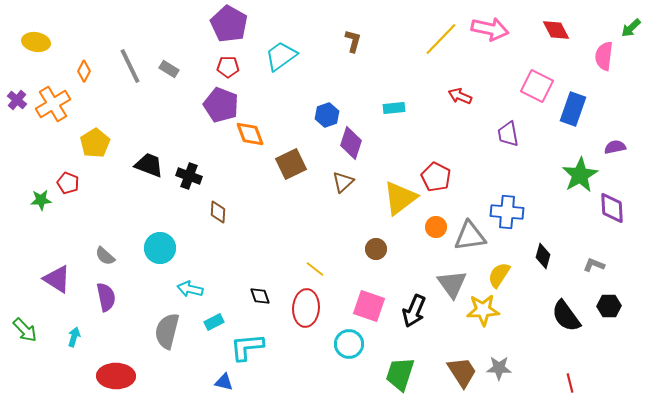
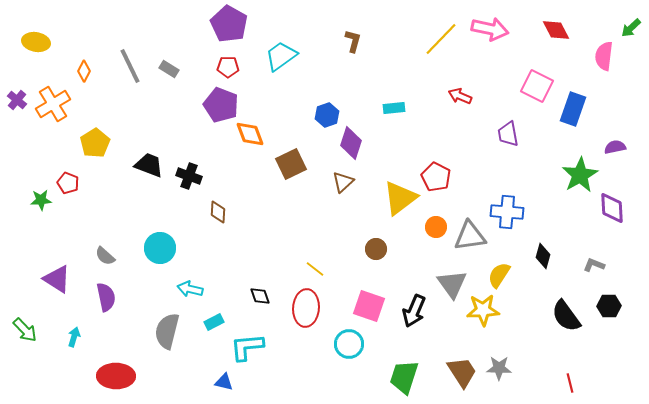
green trapezoid at (400, 374): moved 4 px right, 3 px down
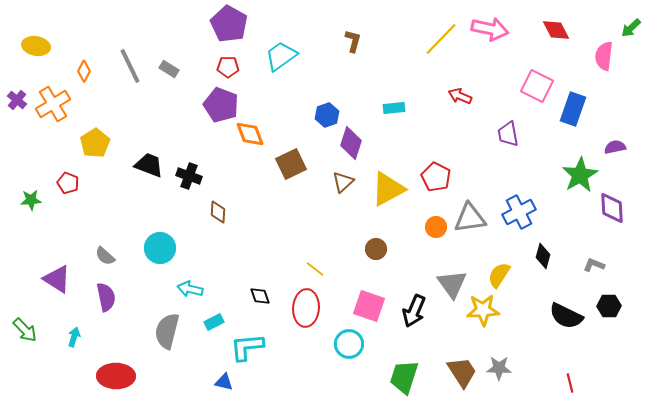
yellow ellipse at (36, 42): moved 4 px down
yellow triangle at (400, 198): moved 12 px left, 9 px up; rotated 9 degrees clockwise
green star at (41, 200): moved 10 px left
blue cross at (507, 212): moved 12 px right; rotated 32 degrees counterclockwise
gray triangle at (470, 236): moved 18 px up
black semicircle at (566, 316): rotated 28 degrees counterclockwise
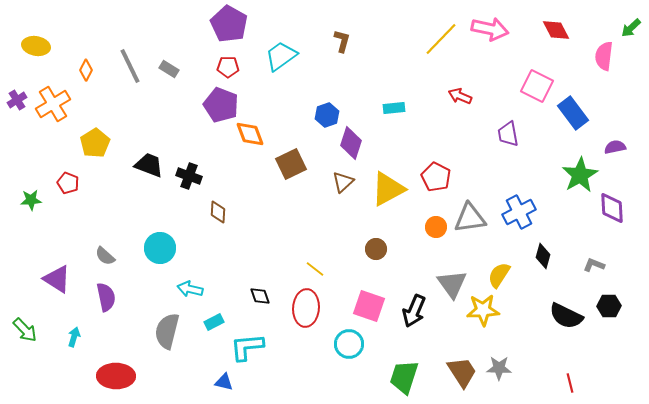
brown L-shape at (353, 41): moved 11 px left
orange diamond at (84, 71): moved 2 px right, 1 px up
purple cross at (17, 100): rotated 18 degrees clockwise
blue rectangle at (573, 109): moved 4 px down; rotated 56 degrees counterclockwise
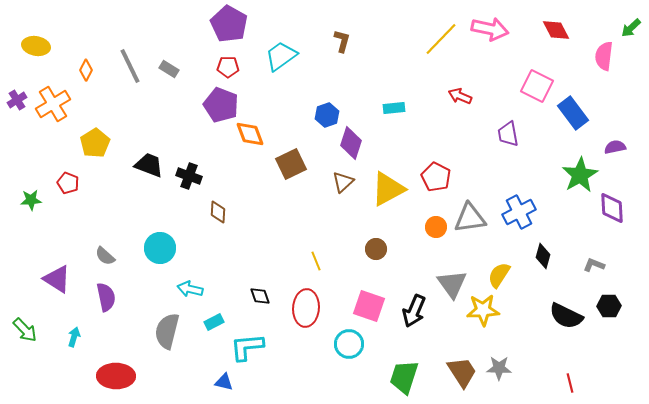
yellow line at (315, 269): moved 1 px right, 8 px up; rotated 30 degrees clockwise
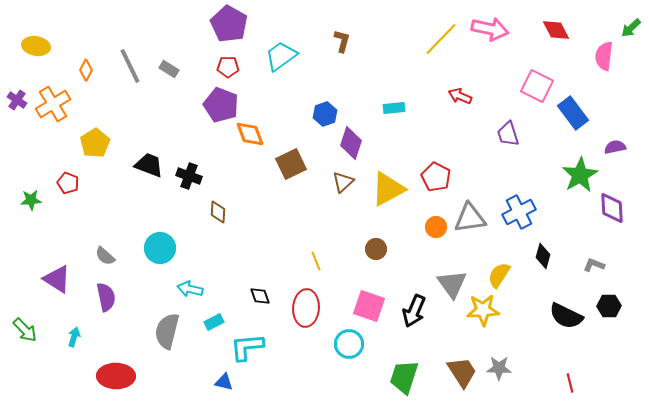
purple cross at (17, 100): rotated 24 degrees counterclockwise
blue hexagon at (327, 115): moved 2 px left, 1 px up
purple trapezoid at (508, 134): rotated 8 degrees counterclockwise
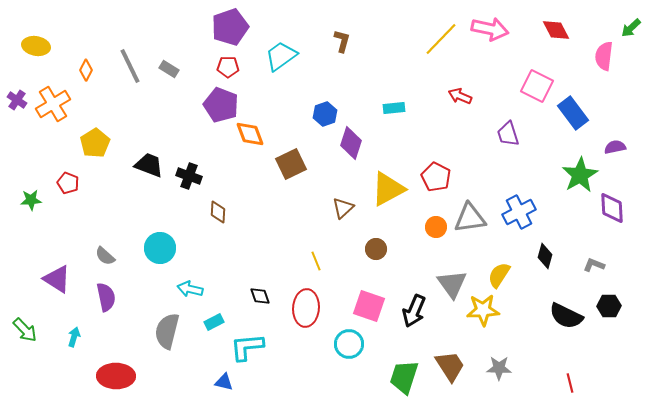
purple pentagon at (229, 24): moved 1 px right, 3 px down; rotated 24 degrees clockwise
brown triangle at (343, 182): moved 26 px down
black diamond at (543, 256): moved 2 px right
brown trapezoid at (462, 372): moved 12 px left, 6 px up
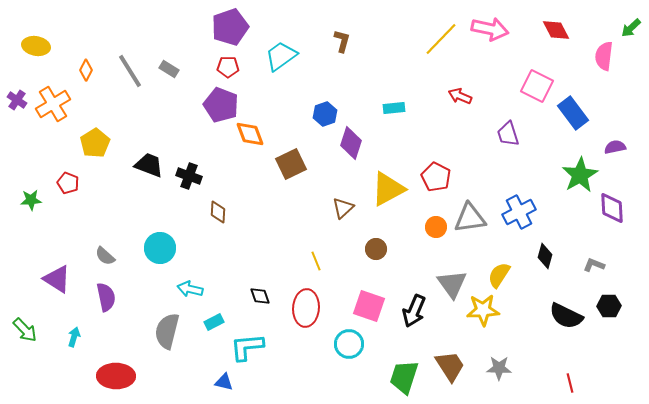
gray line at (130, 66): moved 5 px down; rotated 6 degrees counterclockwise
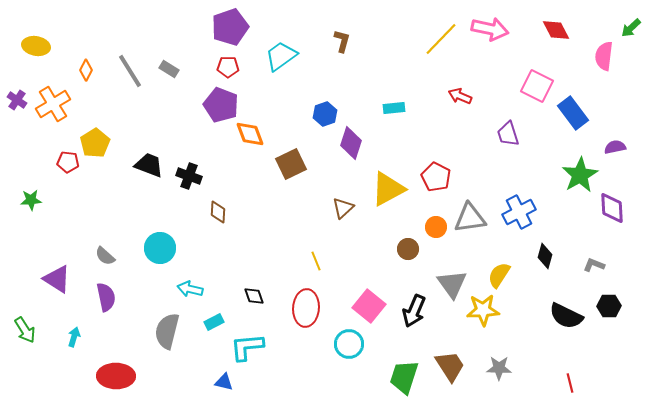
red pentagon at (68, 183): moved 21 px up; rotated 15 degrees counterclockwise
brown circle at (376, 249): moved 32 px right
black diamond at (260, 296): moved 6 px left
pink square at (369, 306): rotated 20 degrees clockwise
green arrow at (25, 330): rotated 12 degrees clockwise
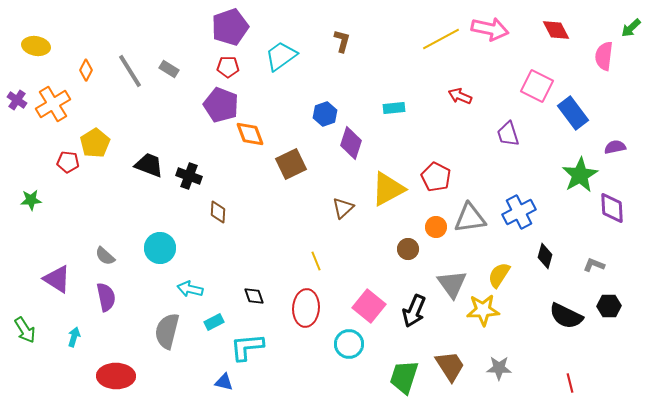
yellow line at (441, 39): rotated 18 degrees clockwise
